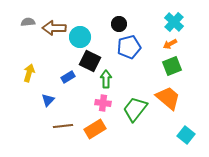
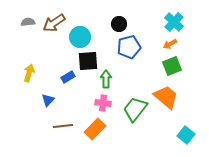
brown arrow: moved 5 px up; rotated 35 degrees counterclockwise
black square: moved 2 px left; rotated 30 degrees counterclockwise
orange trapezoid: moved 2 px left, 1 px up
orange rectangle: rotated 15 degrees counterclockwise
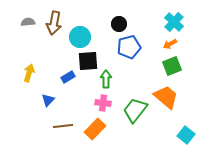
brown arrow: rotated 45 degrees counterclockwise
green trapezoid: moved 1 px down
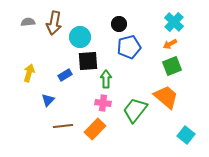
blue rectangle: moved 3 px left, 2 px up
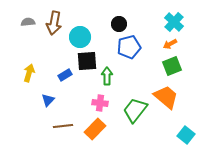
black square: moved 1 px left
green arrow: moved 1 px right, 3 px up
pink cross: moved 3 px left
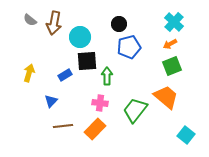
gray semicircle: moved 2 px right, 2 px up; rotated 136 degrees counterclockwise
blue triangle: moved 3 px right, 1 px down
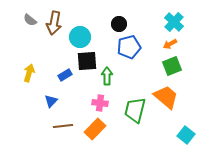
green trapezoid: rotated 24 degrees counterclockwise
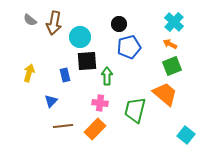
orange arrow: rotated 56 degrees clockwise
blue rectangle: rotated 72 degrees counterclockwise
orange trapezoid: moved 1 px left, 3 px up
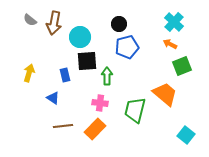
blue pentagon: moved 2 px left
green square: moved 10 px right
blue triangle: moved 2 px right, 3 px up; rotated 40 degrees counterclockwise
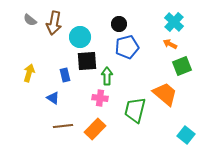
pink cross: moved 5 px up
